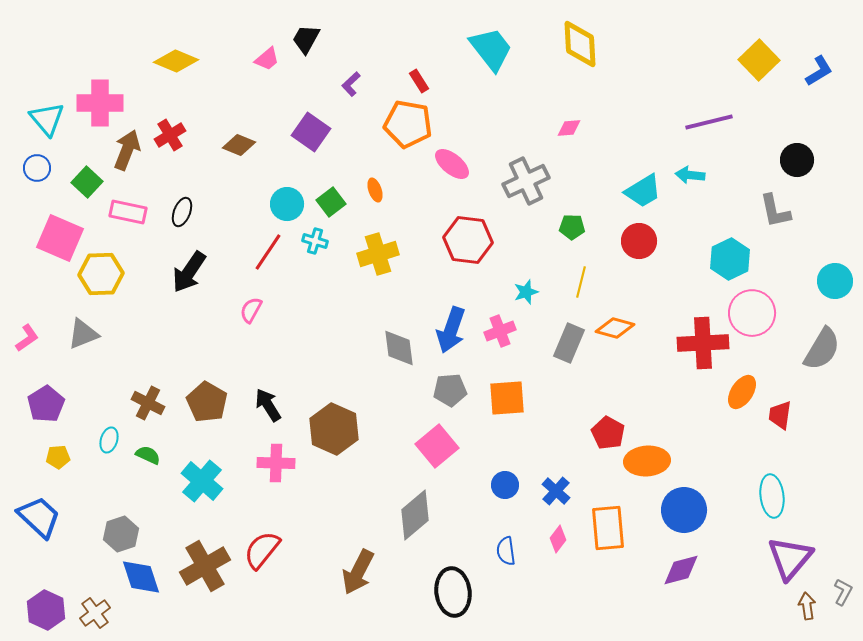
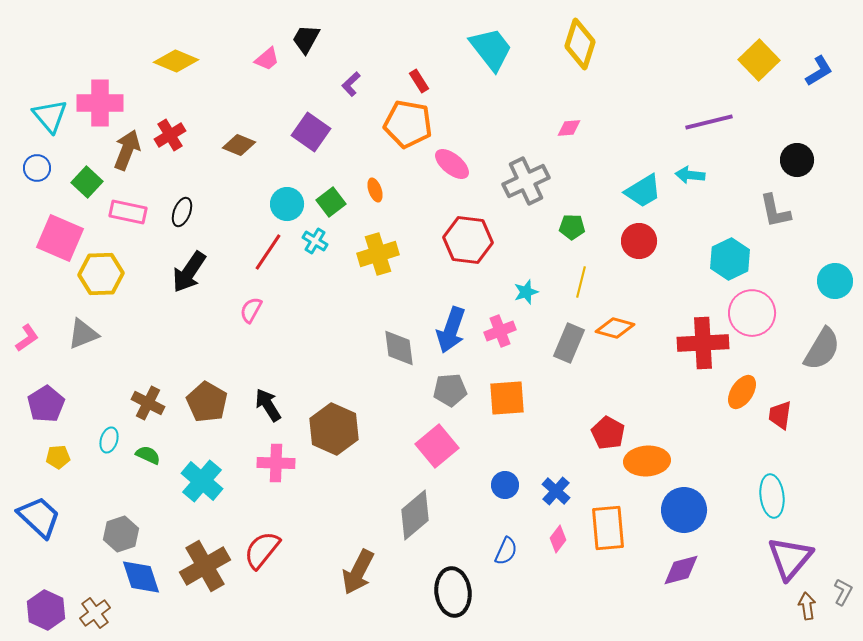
yellow diamond at (580, 44): rotated 21 degrees clockwise
cyan triangle at (47, 119): moved 3 px right, 3 px up
cyan cross at (315, 241): rotated 15 degrees clockwise
blue semicircle at (506, 551): rotated 148 degrees counterclockwise
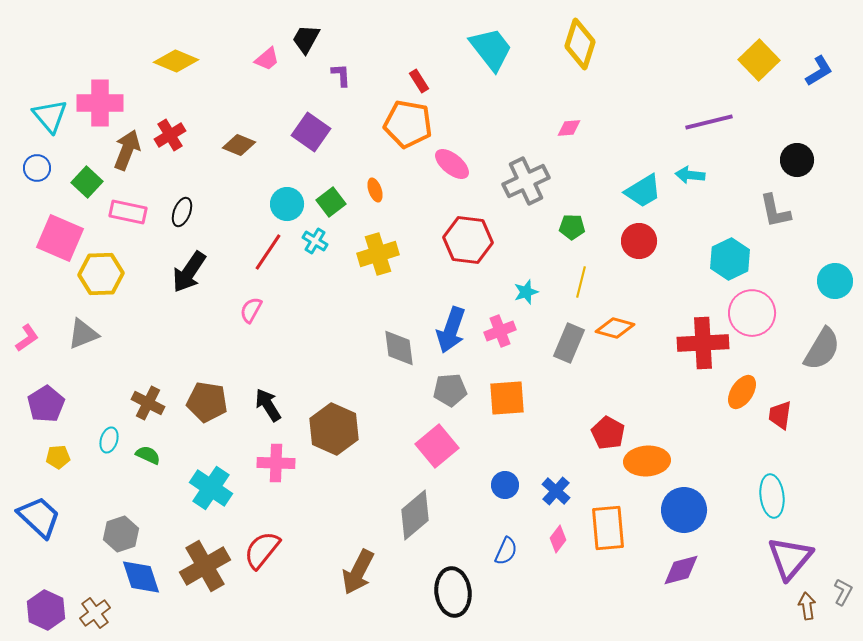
purple L-shape at (351, 84): moved 10 px left, 9 px up; rotated 130 degrees clockwise
brown pentagon at (207, 402): rotated 21 degrees counterclockwise
cyan cross at (202, 481): moved 9 px right, 7 px down; rotated 6 degrees counterclockwise
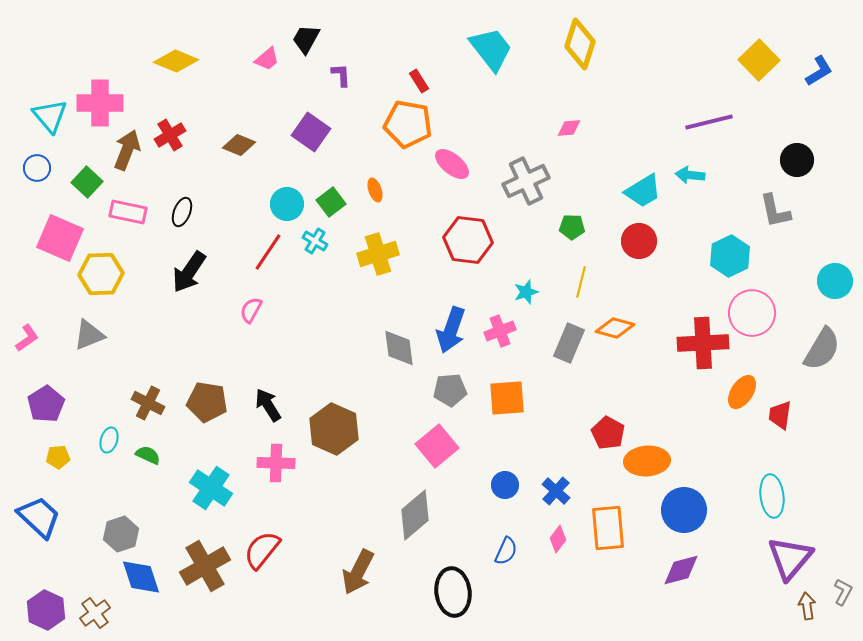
cyan hexagon at (730, 259): moved 3 px up
gray triangle at (83, 334): moved 6 px right, 1 px down
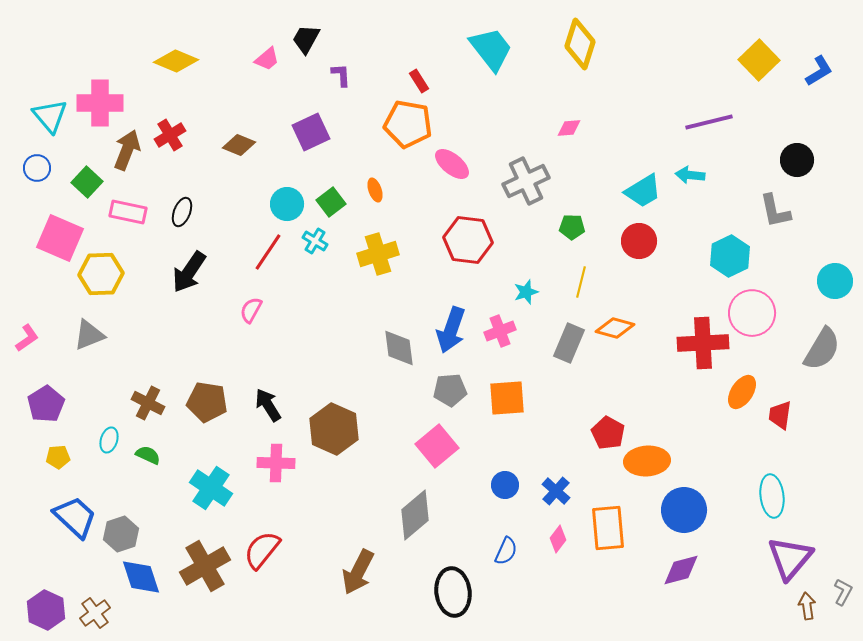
purple square at (311, 132): rotated 30 degrees clockwise
blue trapezoid at (39, 517): moved 36 px right
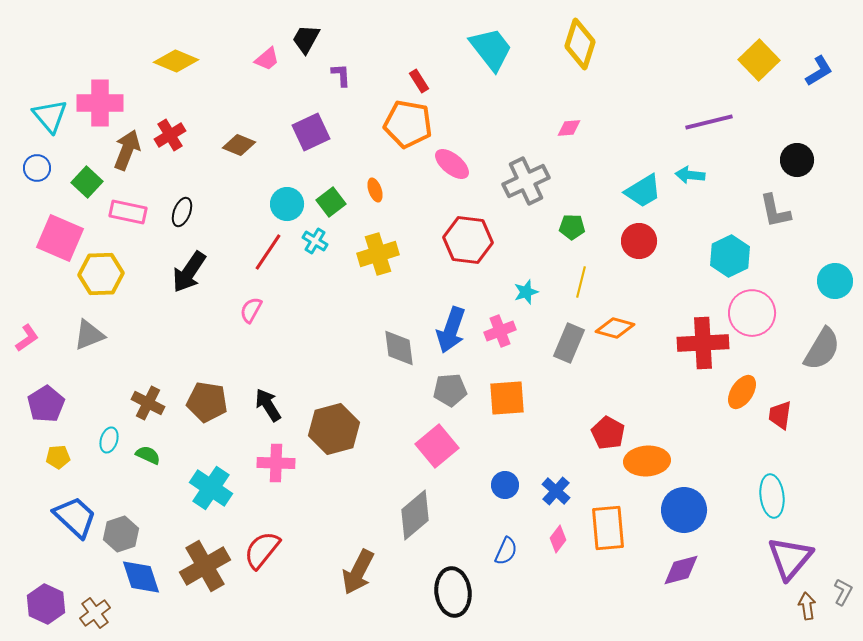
brown hexagon at (334, 429): rotated 21 degrees clockwise
purple hexagon at (46, 610): moved 6 px up
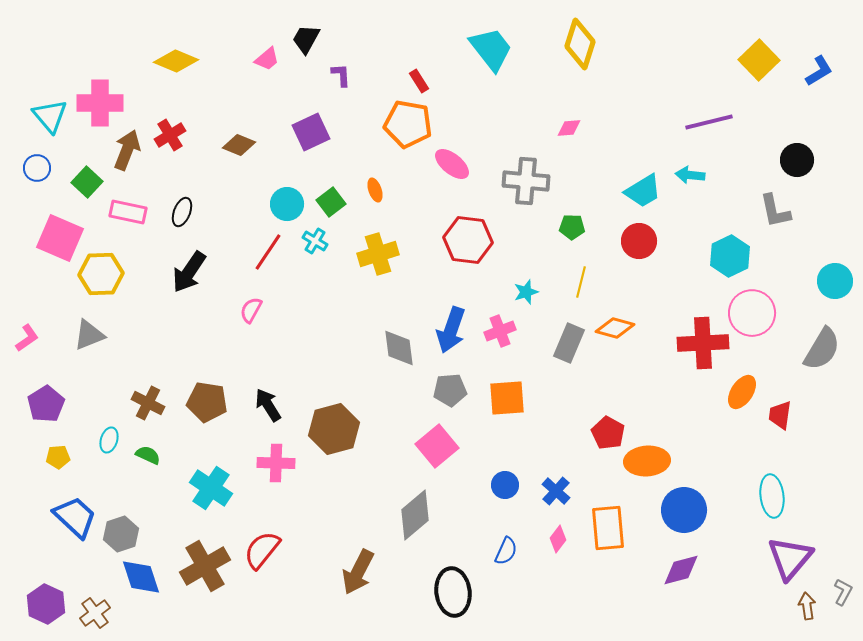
gray cross at (526, 181): rotated 30 degrees clockwise
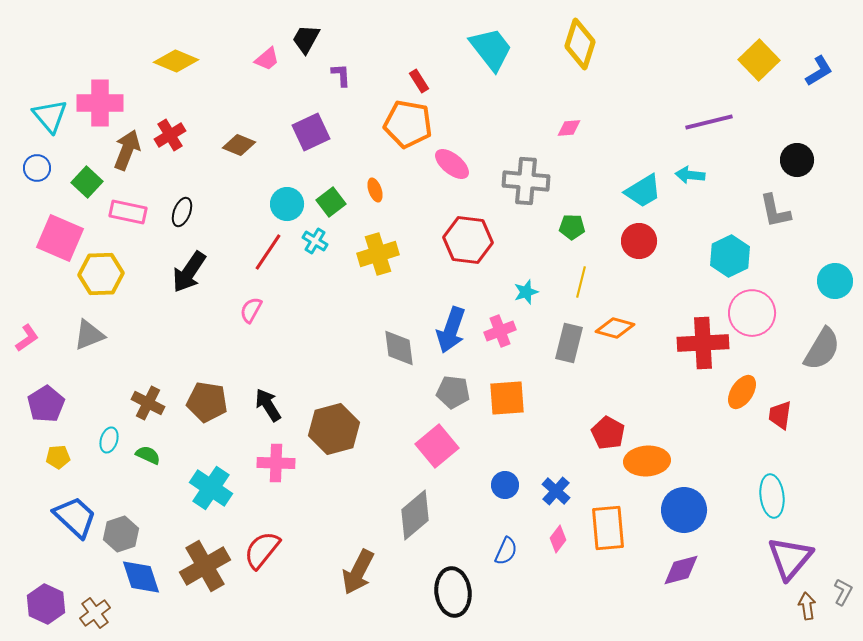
gray rectangle at (569, 343): rotated 9 degrees counterclockwise
gray pentagon at (450, 390): moved 3 px right, 2 px down; rotated 12 degrees clockwise
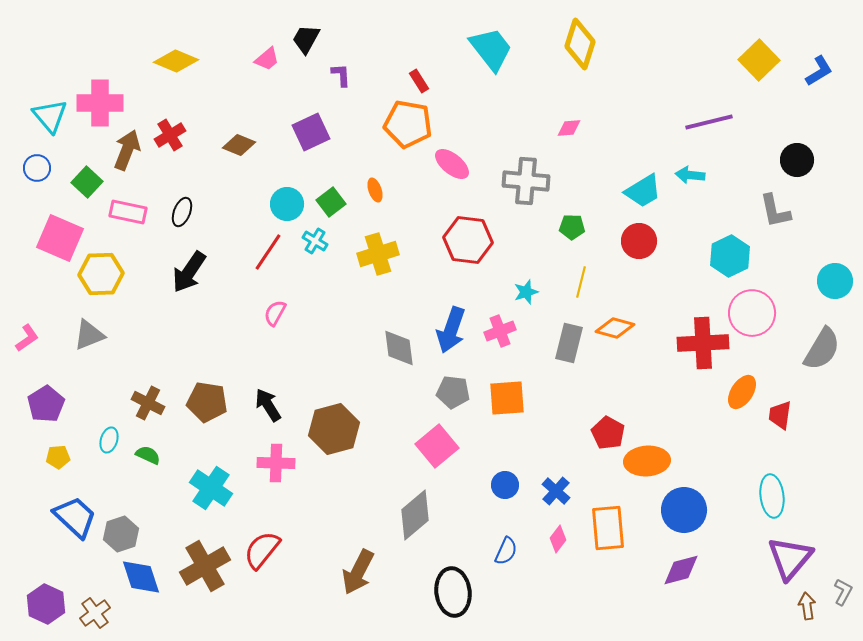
pink semicircle at (251, 310): moved 24 px right, 3 px down
